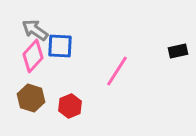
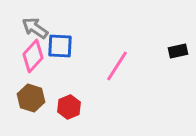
gray arrow: moved 2 px up
pink line: moved 5 px up
red hexagon: moved 1 px left, 1 px down
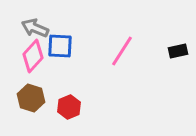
gray arrow: rotated 12 degrees counterclockwise
pink line: moved 5 px right, 15 px up
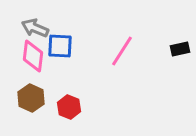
black rectangle: moved 2 px right, 2 px up
pink diamond: rotated 36 degrees counterclockwise
brown hexagon: rotated 8 degrees clockwise
red hexagon: rotated 15 degrees counterclockwise
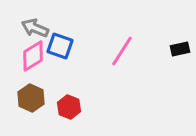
blue square: rotated 16 degrees clockwise
pink diamond: rotated 52 degrees clockwise
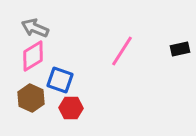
blue square: moved 34 px down
red hexagon: moved 2 px right, 1 px down; rotated 20 degrees counterclockwise
